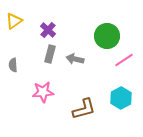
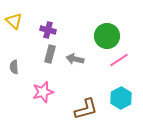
yellow triangle: rotated 42 degrees counterclockwise
purple cross: rotated 28 degrees counterclockwise
pink line: moved 5 px left
gray semicircle: moved 1 px right, 2 px down
pink star: rotated 10 degrees counterclockwise
brown L-shape: moved 2 px right
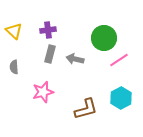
yellow triangle: moved 10 px down
purple cross: rotated 21 degrees counterclockwise
green circle: moved 3 px left, 2 px down
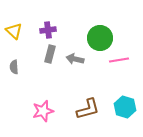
green circle: moved 4 px left
pink line: rotated 24 degrees clockwise
pink star: moved 19 px down
cyan hexagon: moved 4 px right, 9 px down; rotated 15 degrees counterclockwise
brown L-shape: moved 2 px right
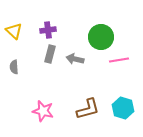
green circle: moved 1 px right, 1 px up
cyan hexagon: moved 2 px left, 1 px down
pink star: rotated 30 degrees clockwise
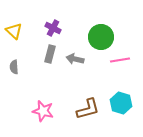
purple cross: moved 5 px right, 2 px up; rotated 35 degrees clockwise
pink line: moved 1 px right
cyan hexagon: moved 2 px left, 5 px up
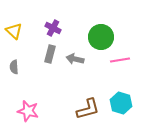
pink star: moved 15 px left
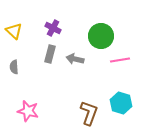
green circle: moved 1 px up
brown L-shape: moved 1 px right, 4 px down; rotated 55 degrees counterclockwise
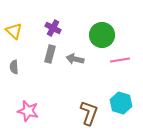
green circle: moved 1 px right, 1 px up
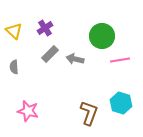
purple cross: moved 8 px left; rotated 28 degrees clockwise
green circle: moved 1 px down
gray rectangle: rotated 30 degrees clockwise
